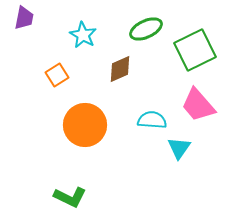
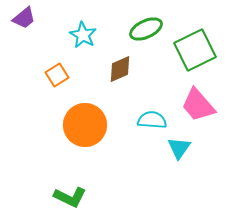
purple trapezoid: rotated 40 degrees clockwise
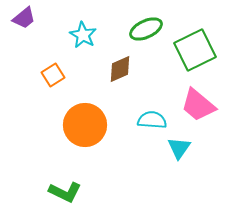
orange square: moved 4 px left
pink trapezoid: rotated 9 degrees counterclockwise
green L-shape: moved 5 px left, 5 px up
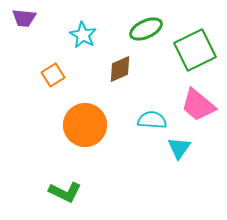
purple trapezoid: rotated 45 degrees clockwise
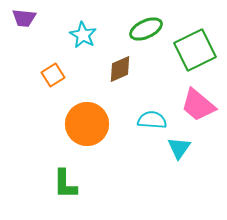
orange circle: moved 2 px right, 1 px up
green L-shape: moved 8 px up; rotated 64 degrees clockwise
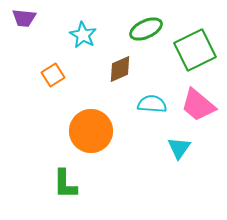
cyan semicircle: moved 16 px up
orange circle: moved 4 px right, 7 px down
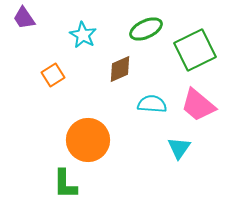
purple trapezoid: rotated 50 degrees clockwise
orange circle: moved 3 px left, 9 px down
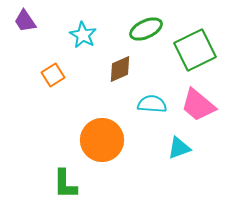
purple trapezoid: moved 1 px right, 3 px down
orange circle: moved 14 px right
cyan triangle: rotated 35 degrees clockwise
